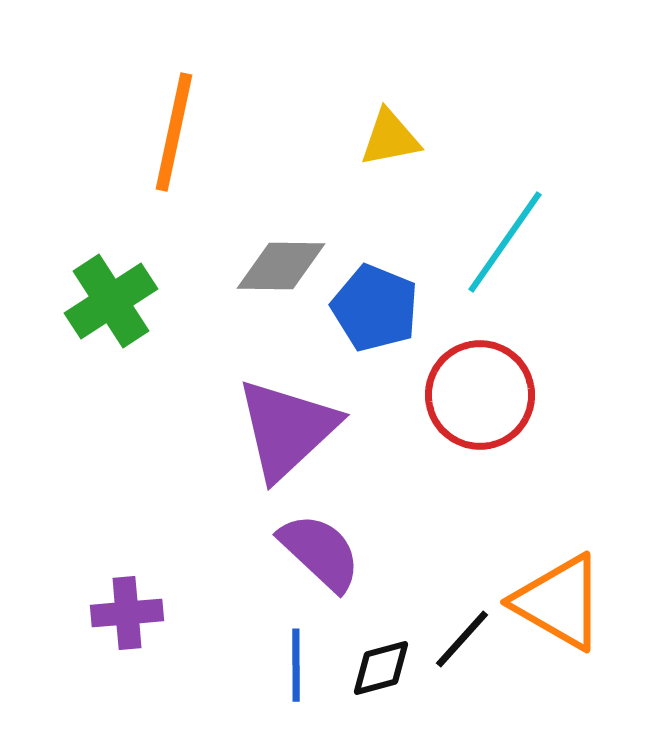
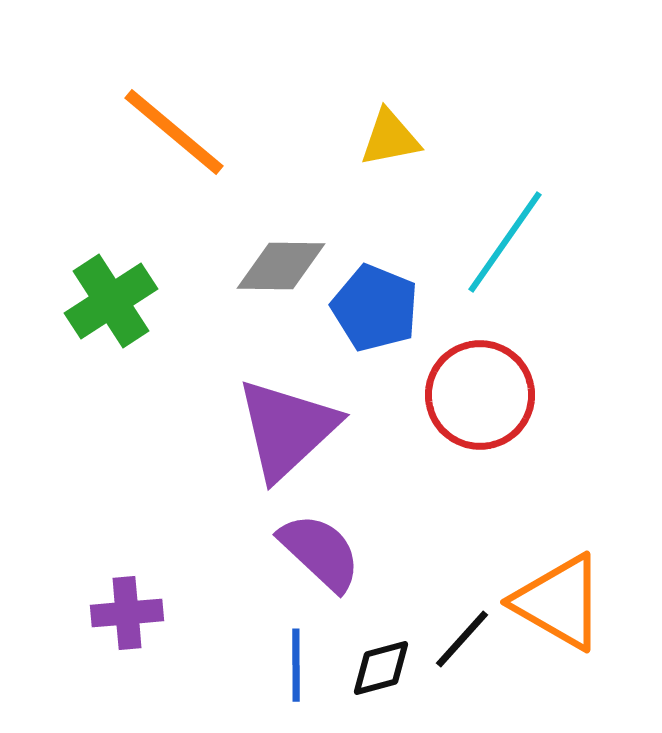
orange line: rotated 62 degrees counterclockwise
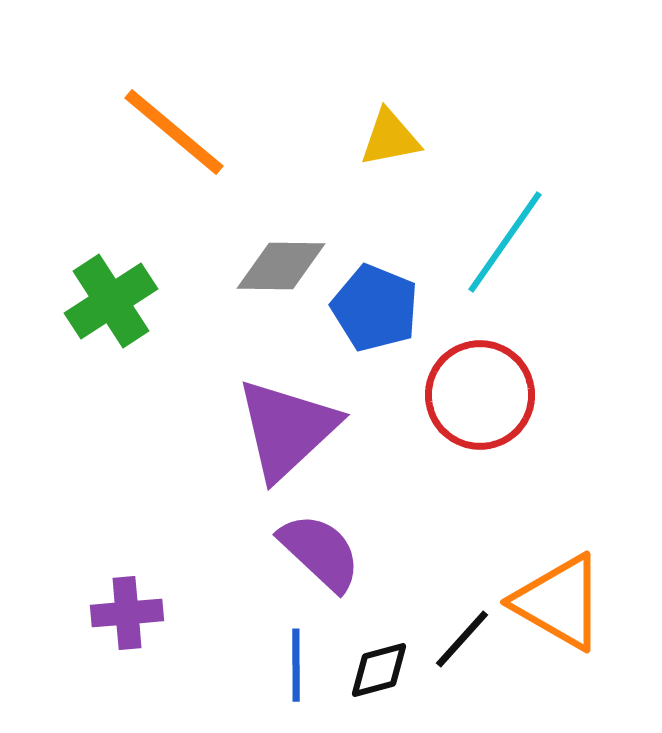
black diamond: moved 2 px left, 2 px down
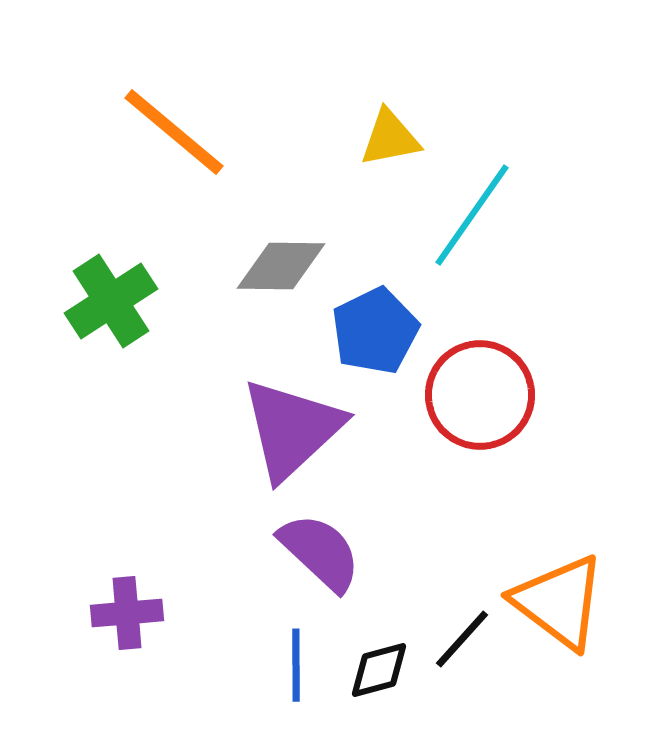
cyan line: moved 33 px left, 27 px up
blue pentagon: moved 23 px down; rotated 24 degrees clockwise
purple triangle: moved 5 px right
orange triangle: rotated 7 degrees clockwise
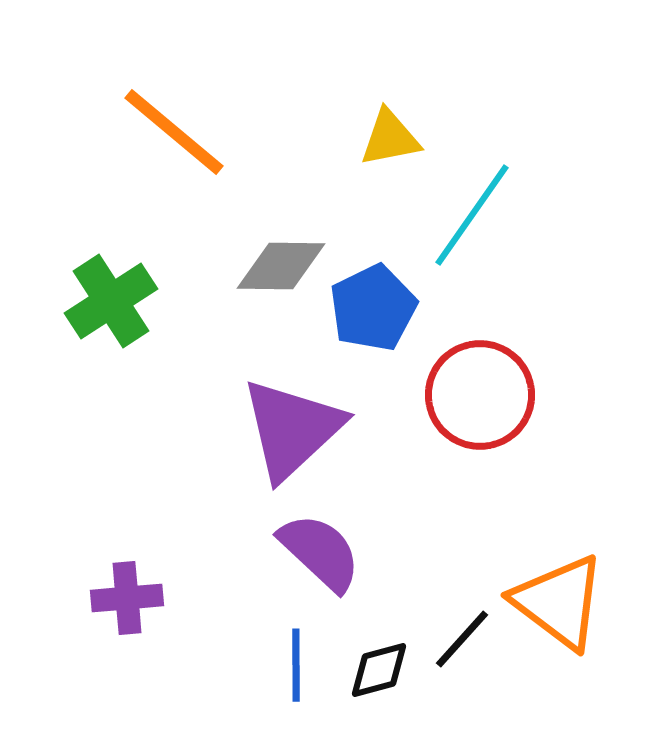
blue pentagon: moved 2 px left, 23 px up
purple cross: moved 15 px up
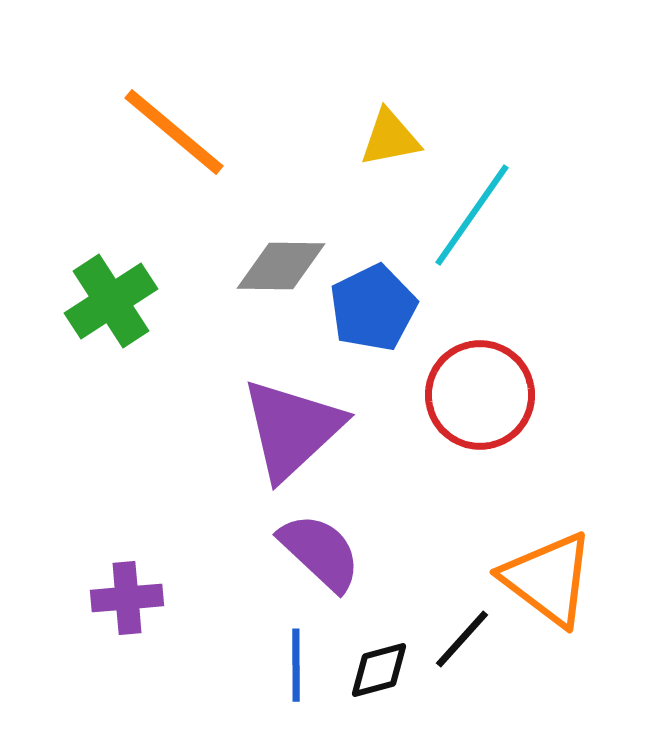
orange triangle: moved 11 px left, 23 px up
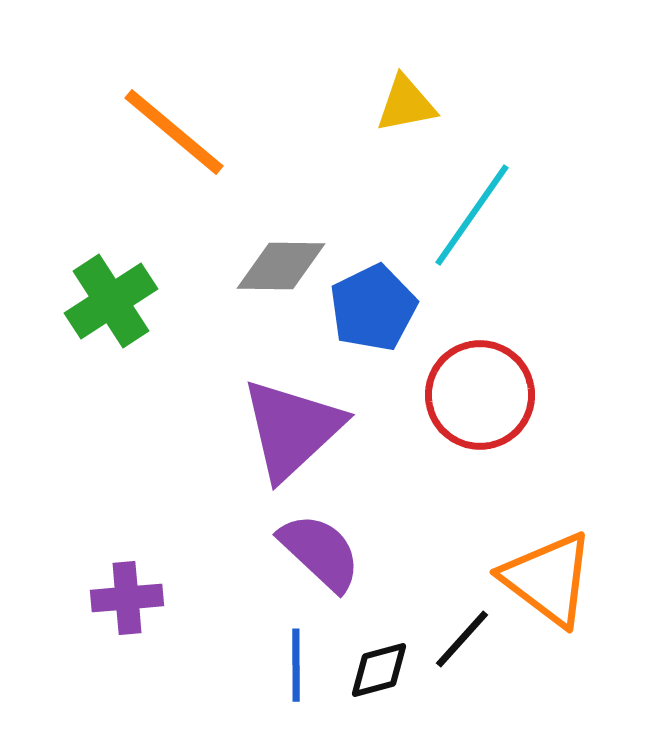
yellow triangle: moved 16 px right, 34 px up
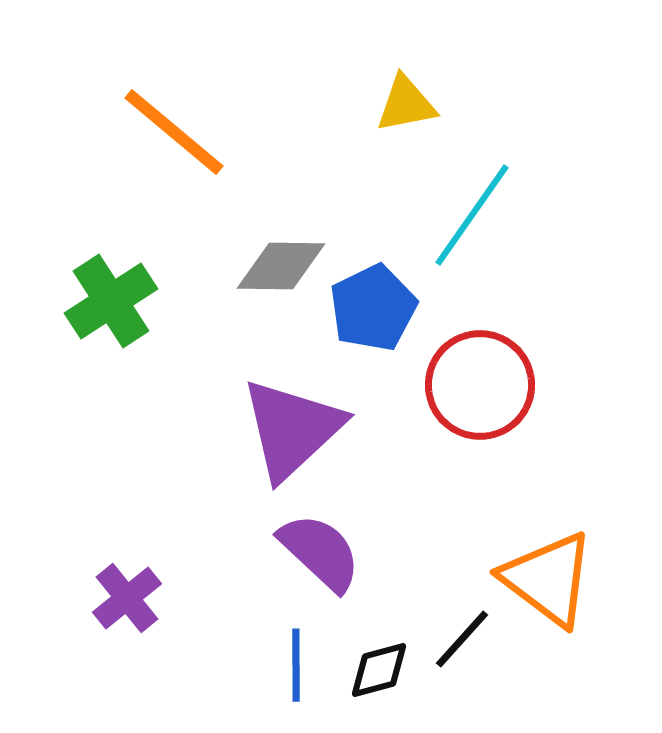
red circle: moved 10 px up
purple cross: rotated 34 degrees counterclockwise
